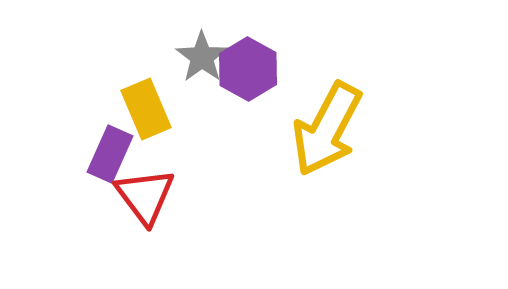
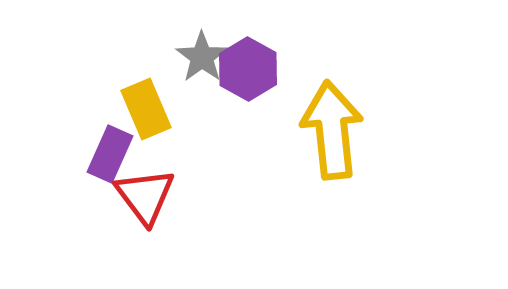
yellow arrow: moved 5 px right, 1 px down; rotated 146 degrees clockwise
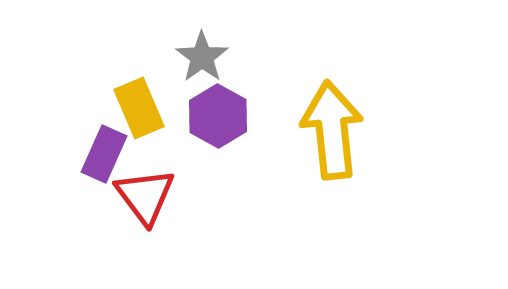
purple hexagon: moved 30 px left, 47 px down
yellow rectangle: moved 7 px left, 1 px up
purple rectangle: moved 6 px left
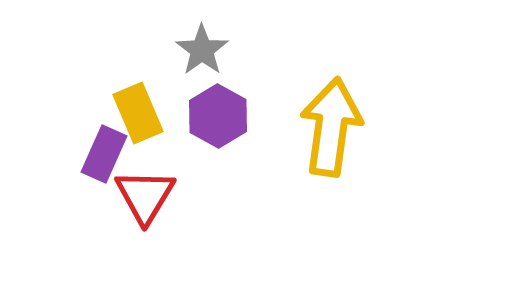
gray star: moved 7 px up
yellow rectangle: moved 1 px left, 5 px down
yellow arrow: moved 1 px left, 3 px up; rotated 14 degrees clockwise
red triangle: rotated 8 degrees clockwise
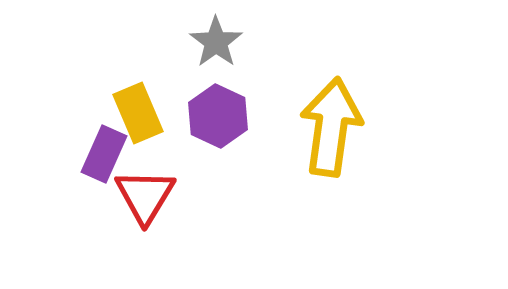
gray star: moved 14 px right, 8 px up
purple hexagon: rotated 4 degrees counterclockwise
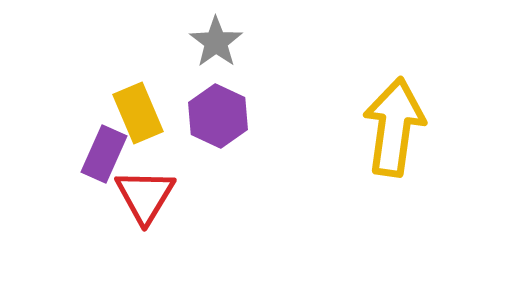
yellow arrow: moved 63 px right
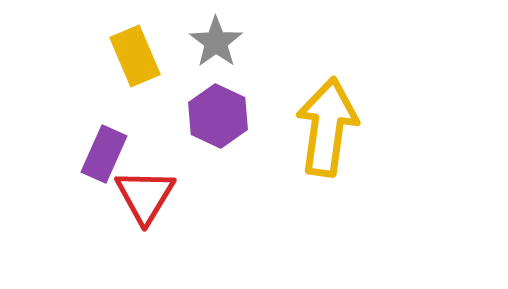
yellow rectangle: moved 3 px left, 57 px up
yellow arrow: moved 67 px left
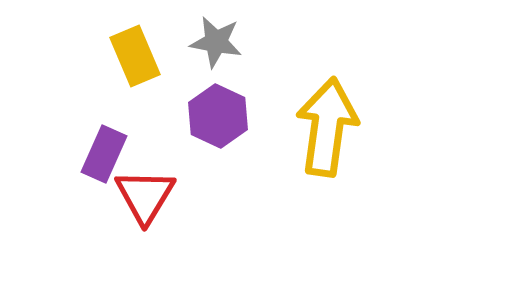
gray star: rotated 26 degrees counterclockwise
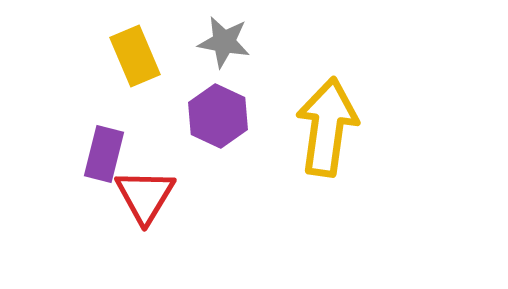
gray star: moved 8 px right
purple rectangle: rotated 10 degrees counterclockwise
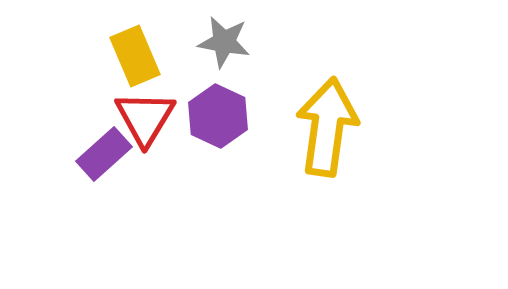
purple rectangle: rotated 34 degrees clockwise
red triangle: moved 78 px up
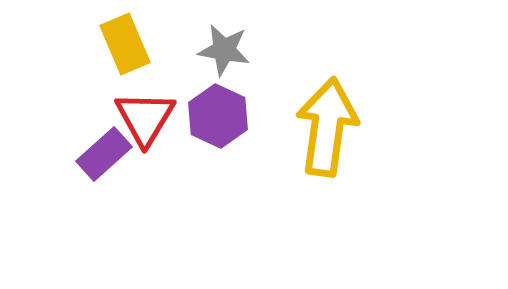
gray star: moved 8 px down
yellow rectangle: moved 10 px left, 12 px up
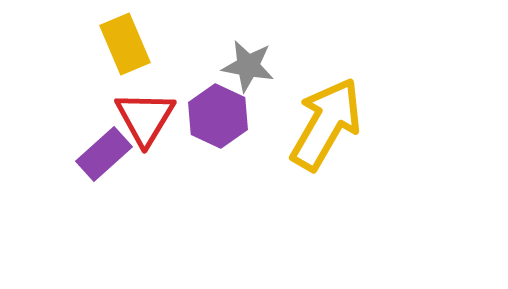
gray star: moved 24 px right, 16 px down
yellow arrow: moved 1 px left, 3 px up; rotated 22 degrees clockwise
